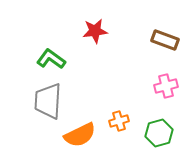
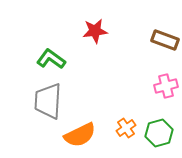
orange cross: moved 7 px right, 7 px down; rotated 18 degrees counterclockwise
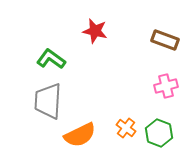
red star: rotated 20 degrees clockwise
orange cross: rotated 18 degrees counterclockwise
green hexagon: rotated 24 degrees counterclockwise
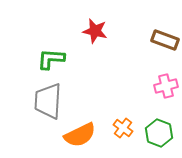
green L-shape: rotated 32 degrees counterclockwise
orange cross: moved 3 px left
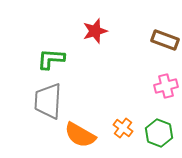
red star: rotated 30 degrees counterclockwise
orange semicircle: rotated 56 degrees clockwise
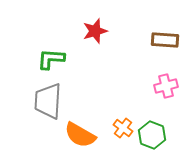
brown rectangle: rotated 16 degrees counterclockwise
green hexagon: moved 7 px left, 2 px down
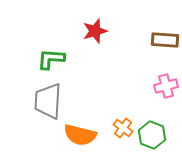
orange semicircle: rotated 16 degrees counterclockwise
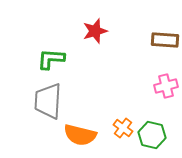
green hexagon: rotated 8 degrees counterclockwise
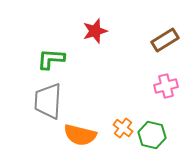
brown rectangle: rotated 36 degrees counterclockwise
